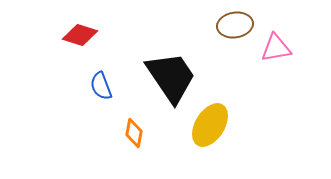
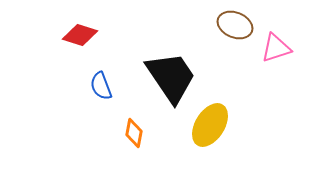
brown ellipse: rotated 32 degrees clockwise
pink triangle: rotated 8 degrees counterclockwise
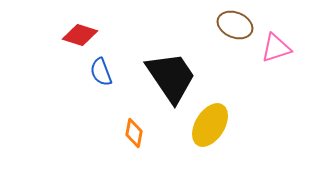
blue semicircle: moved 14 px up
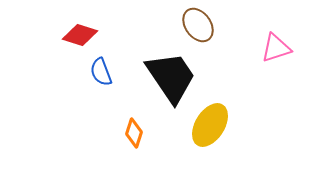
brown ellipse: moved 37 px left; rotated 32 degrees clockwise
orange diamond: rotated 8 degrees clockwise
